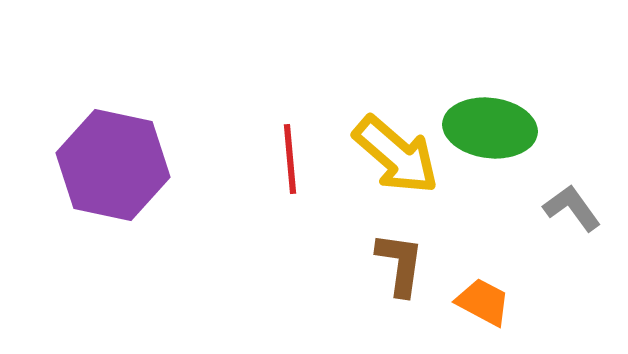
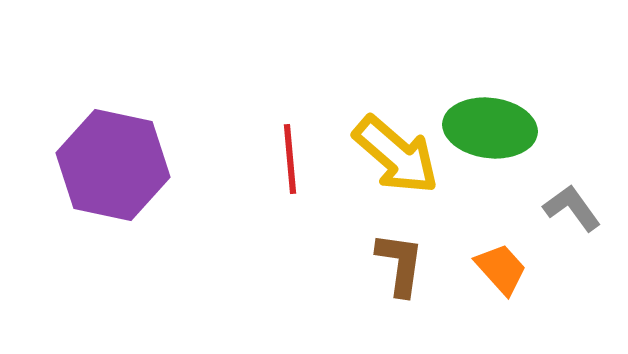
orange trapezoid: moved 18 px right, 33 px up; rotated 20 degrees clockwise
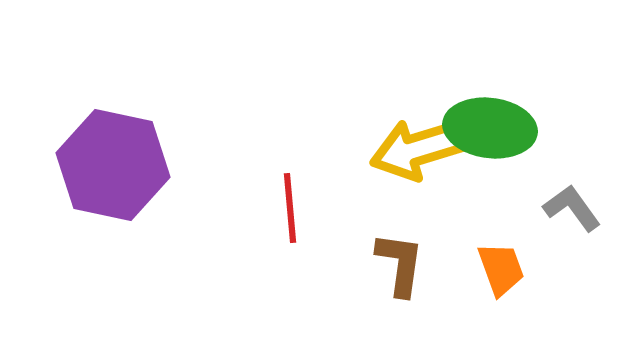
yellow arrow: moved 22 px right, 6 px up; rotated 122 degrees clockwise
red line: moved 49 px down
orange trapezoid: rotated 22 degrees clockwise
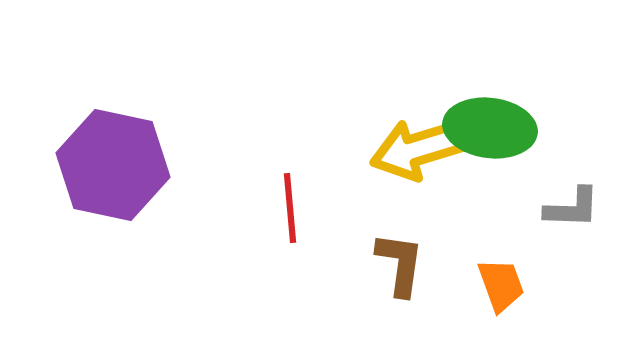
gray L-shape: rotated 128 degrees clockwise
orange trapezoid: moved 16 px down
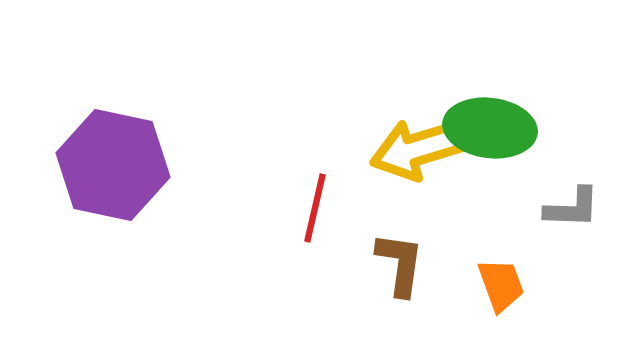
red line: moved 25 px right; rotated 18 degrees clockwise
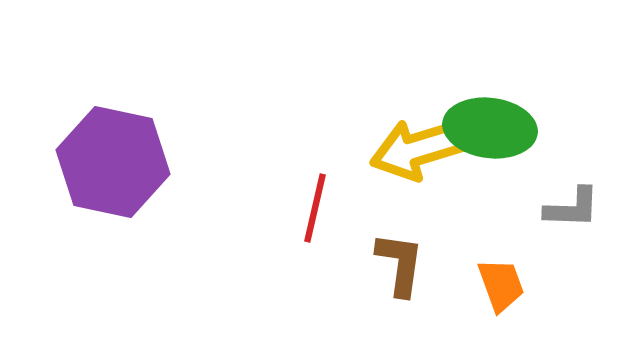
purple hexagon: moved 3 px up
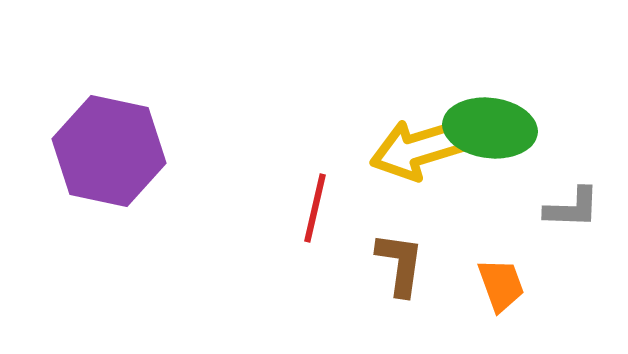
purple hexagon: moved 4 px left, 11 px up
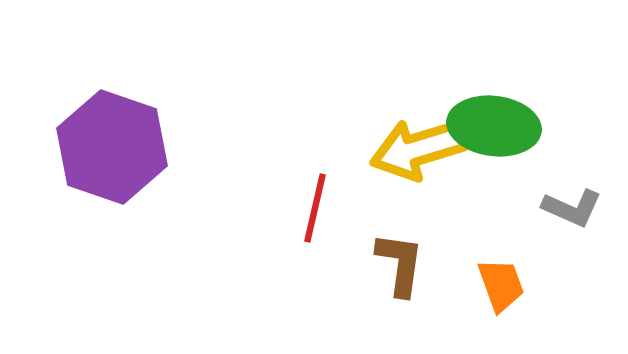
green ellipse: moved 4 px right, 2 px up
purple hexagon: moved 3 px right, 4 px up; rotated 7 degrees clockwise
gray L-shape: rotated 22 degrees clockwise
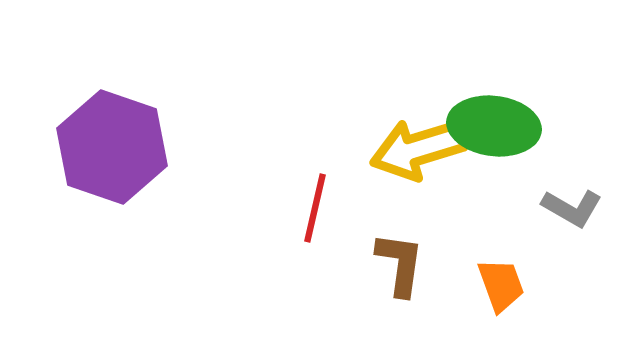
gray L-shape: rotated 6 degrees clockwise
